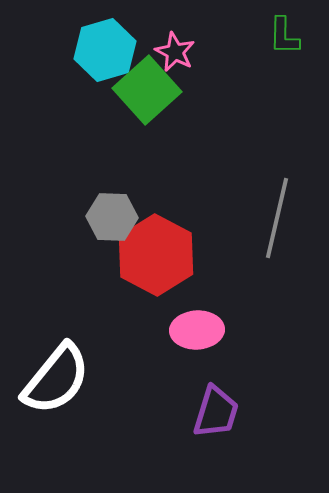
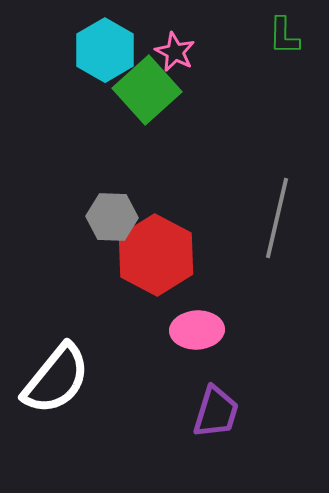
cyan hexagon: rotated 14 degrees counterclockwise
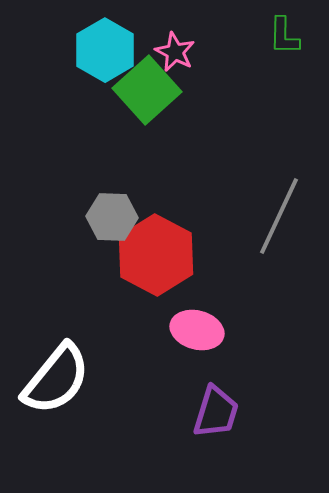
gray line: moved 2 px right, 2 px up; rotated 12 degrees clockwise
pink ellipse: rotated 18 degrees clockwise
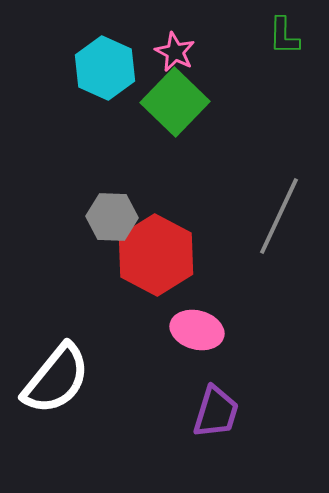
cyan hexagon: moved 18 px down; rotated 6 degrees counterclockwise
green square: moved 28 px right, 12 px down; rotated 4 degrees counterclockwise
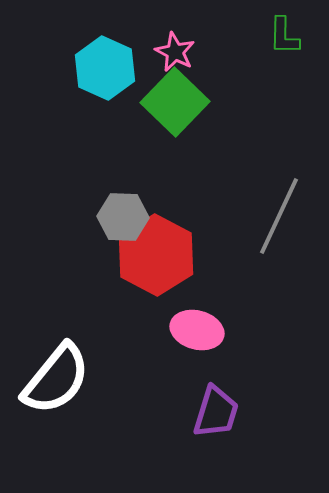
gray hexagon: moved 11 px right
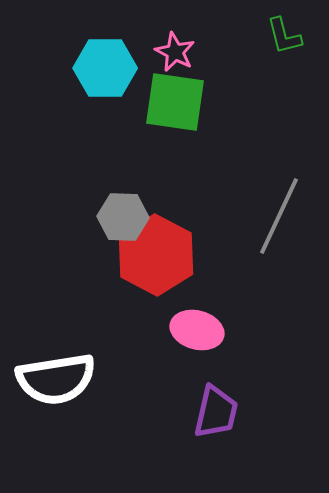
green L-shape: rotated 15 degrees counterclockwise
cyan hexagon: rotated 24 degrees counterclockwise
green square: rotated 36 degrees counterclockwise
white semicircle: rotated 42 degrees clockwise
purple trapezoid: rotated 4 degrees counterclockwise
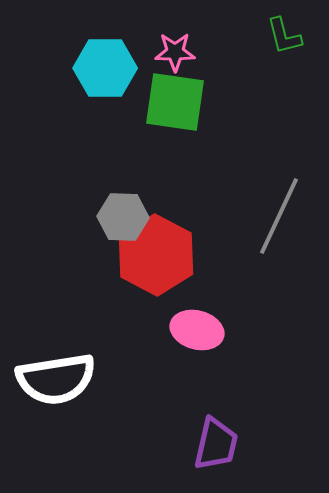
pink star: rotated 27 degrees counterclockwise
purple trapezoid: moved 32 px down
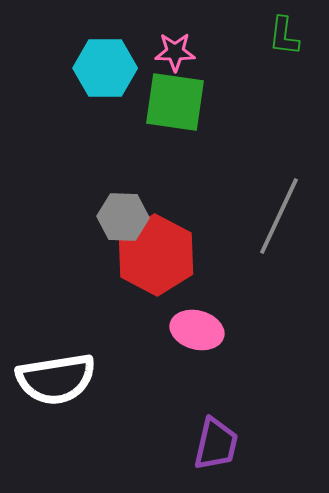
green L-shape: rotated 21 degrees clockwise
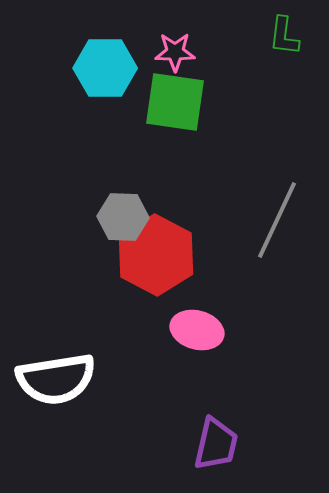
gray line: moved 2 px left, 4 px down
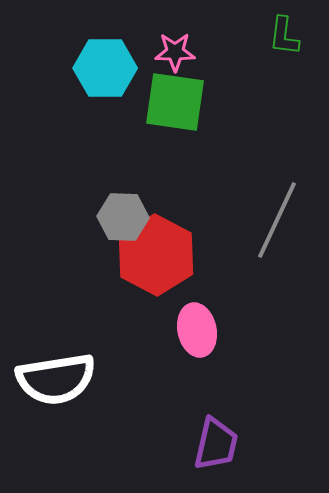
pink ellipse: rotated 63 degrees clockwise
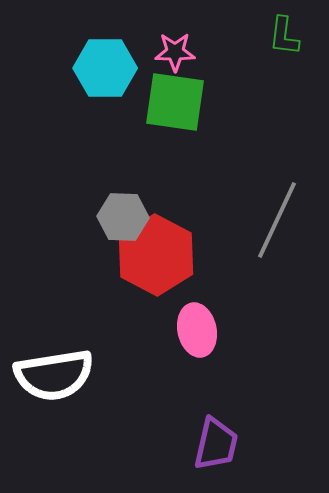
white semicircle: moved 2 px left, 4 px up
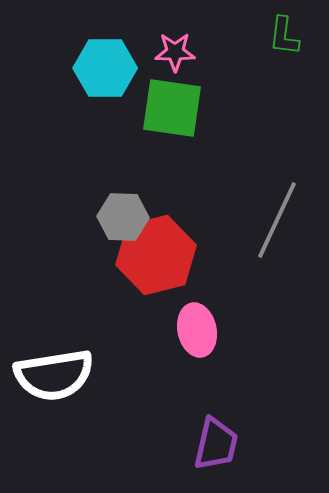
green square: moved 3 px left, 6 px down
red hexagon: rotated 18 degrees clockwise
